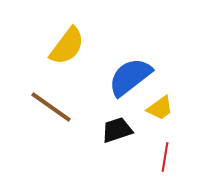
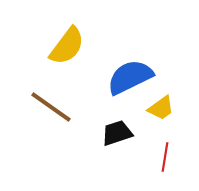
blue semicircle: rotated 12 degrees clockwise
yellow trapezoid: moved 1 px right
black trapezoid: moved 3 px down
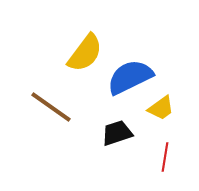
yellow semicircle: moved 18 px right, 7 px down
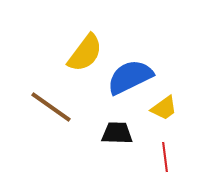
yellow trapezoid: moved 3 px right
black trapezoid: rotated 20 degrees clockwise
red line: rotated 16 degrees counterclockwise
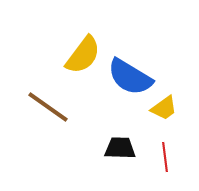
yellow semicircle: moved 2 px left, 2 px down
blue semicircle: rotated 123 degrees counterclockwise
brown line: moved 3 px left
black trapezoid: moved 3 px right, 15 px down
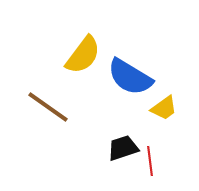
black trapezoid: moved 3 px right; rotated 20 degrees counterclockwise
red line: moved 15 px left, 4 px down
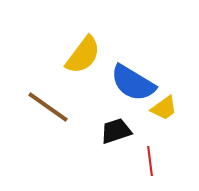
blue semicircle: moved 3 px right, 6 px down
black trapezoid: moved 7 px left, 17 px up
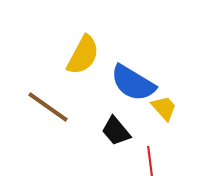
yellow semicircle: rotated 9 degrees counterclockwise
yellow trapezoid: rotated 96 degrees counterclockwise
black trapezoid: rotated 112 degrees counterclockwise
